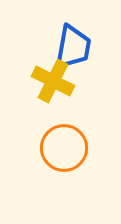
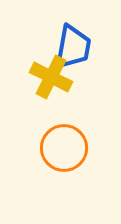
yellow cross: moved 2 px left, 4 px up
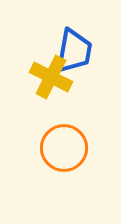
blue trapezoid: moved 1 px right, 4 px down
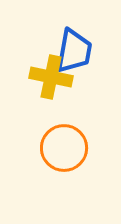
yellow cross: rotated 15 degrees counterclockwise
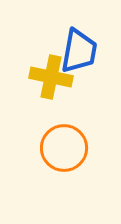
blue trapezoid: moved 5 px right
